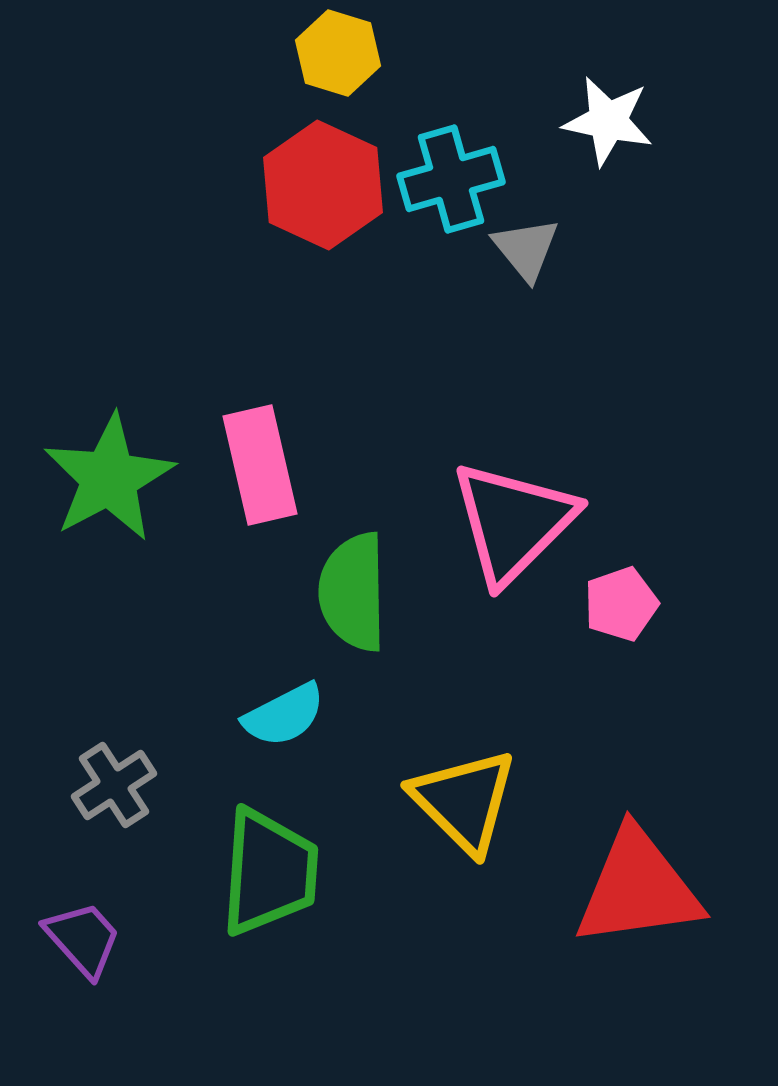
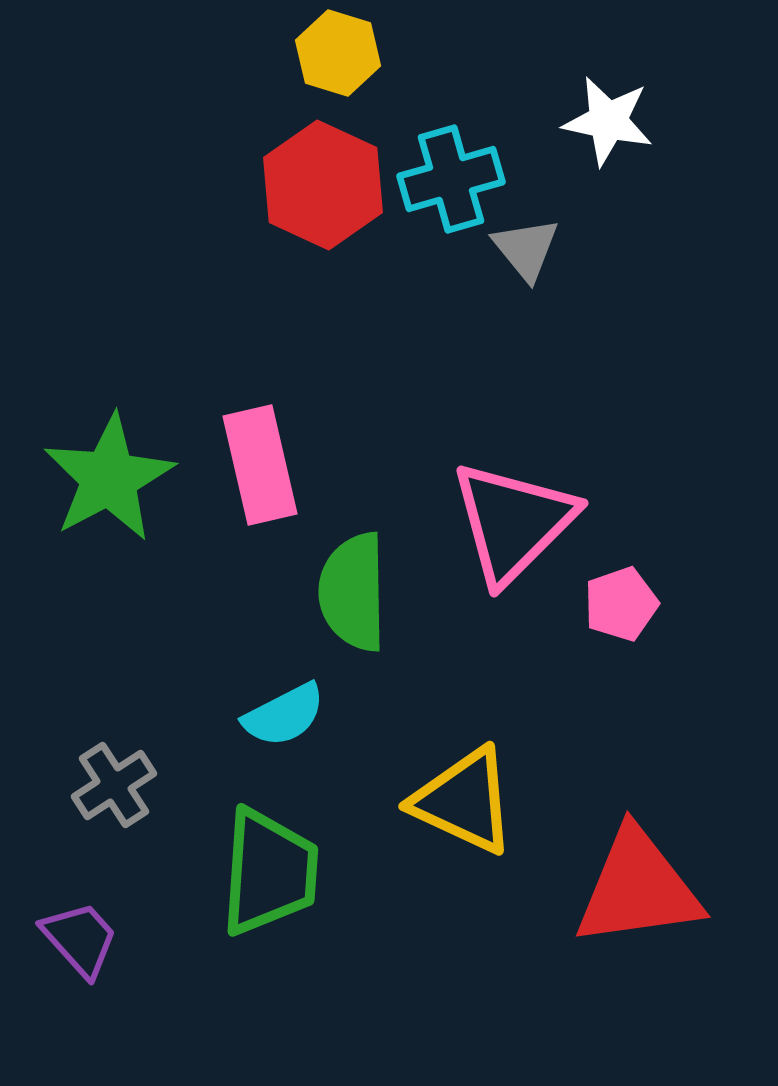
yellow triangle: rotated 20 degrees counterclockwise
purple trapezoid: moved 3 px left
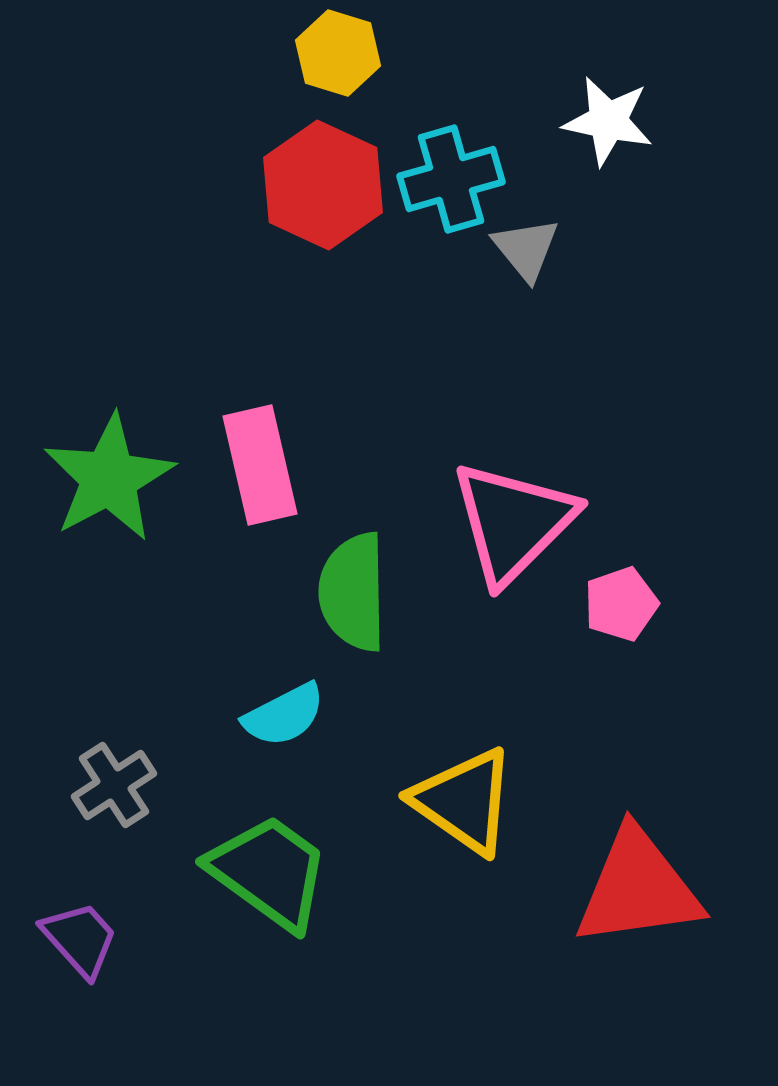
yellow triangle: rotated 10 degrees clockwise
green trapezoid: rotated 58 degrees counterclockwise
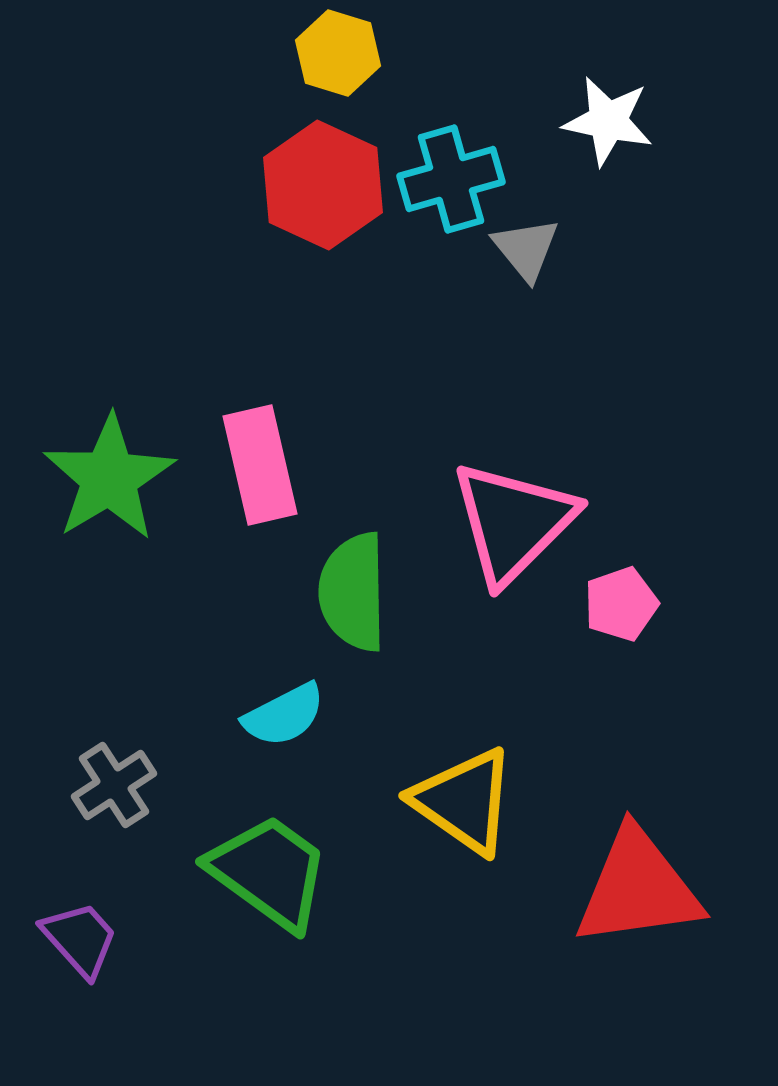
green star: rotated 3 degrees counterclockwise
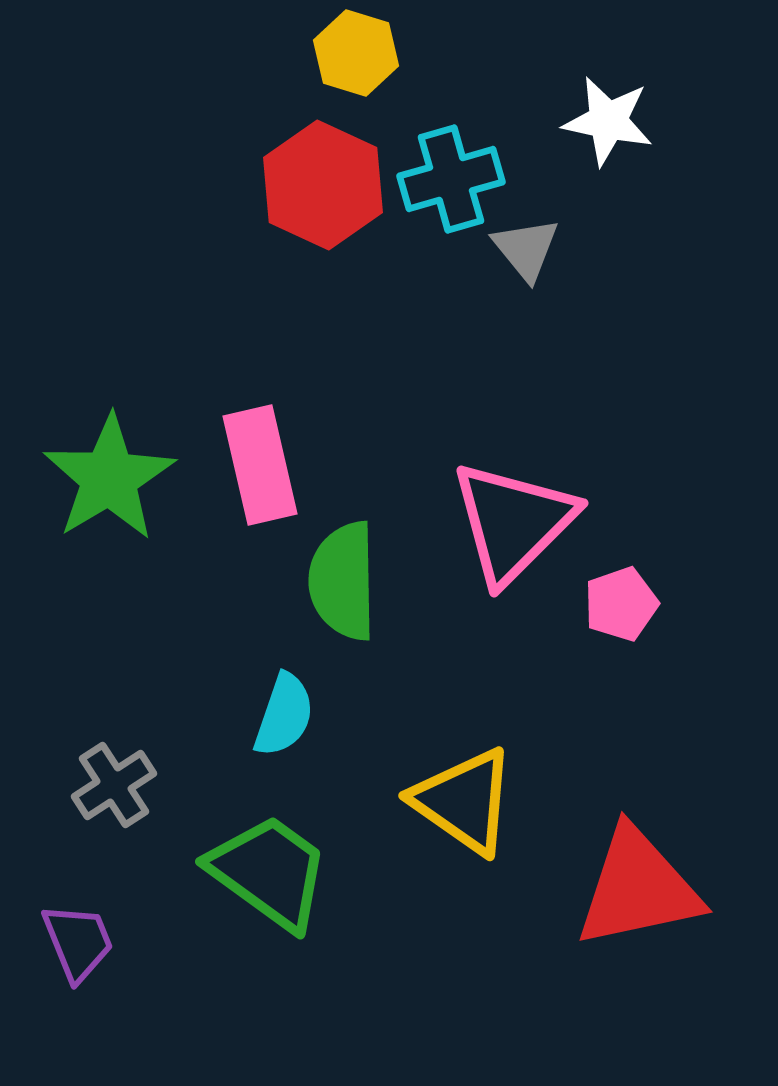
yellow hexagon: moved 18 px right
green semicircle: moved 10 px left, 11 px up
cyan semicircle: rotated 44 degrees counterclockwise
red triangle: rotated 4 degrees counterclockwise
purple trapezoid: moved 2 px left, 3 px down; rotated 20 degrees clockwise
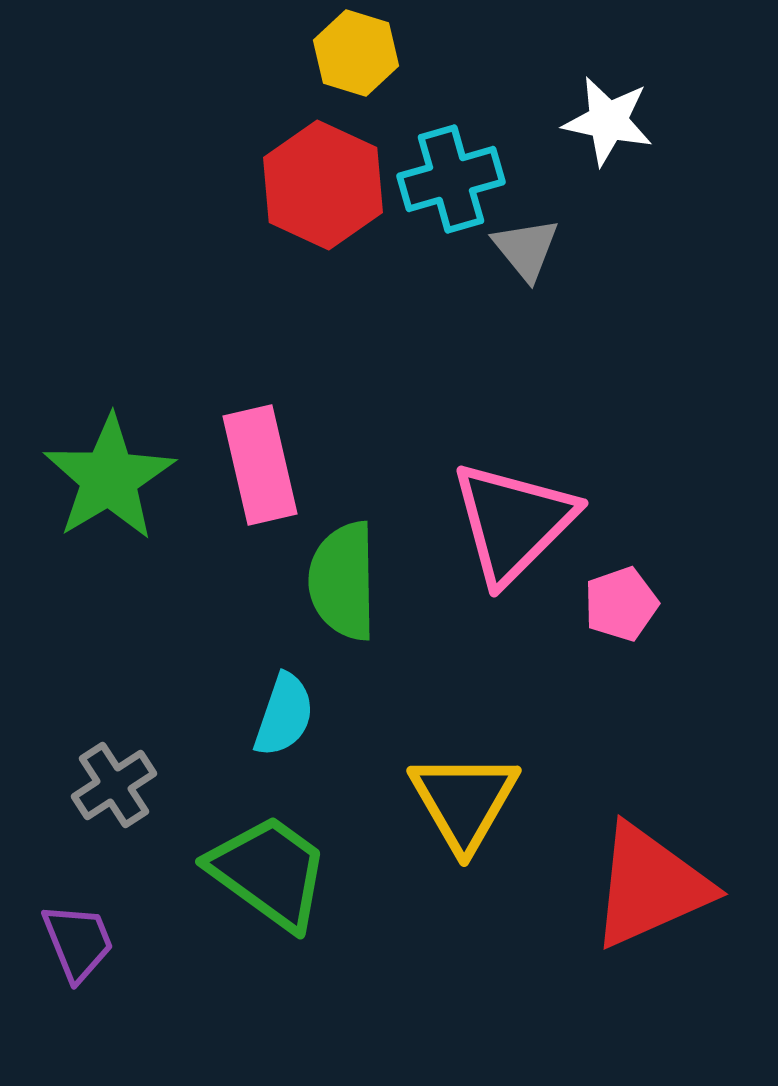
yellow triangle: rotated 25 degrees clockwise
red triangle: moved 12 px right, 2 px up; rotated 12 degrees counterclockwise
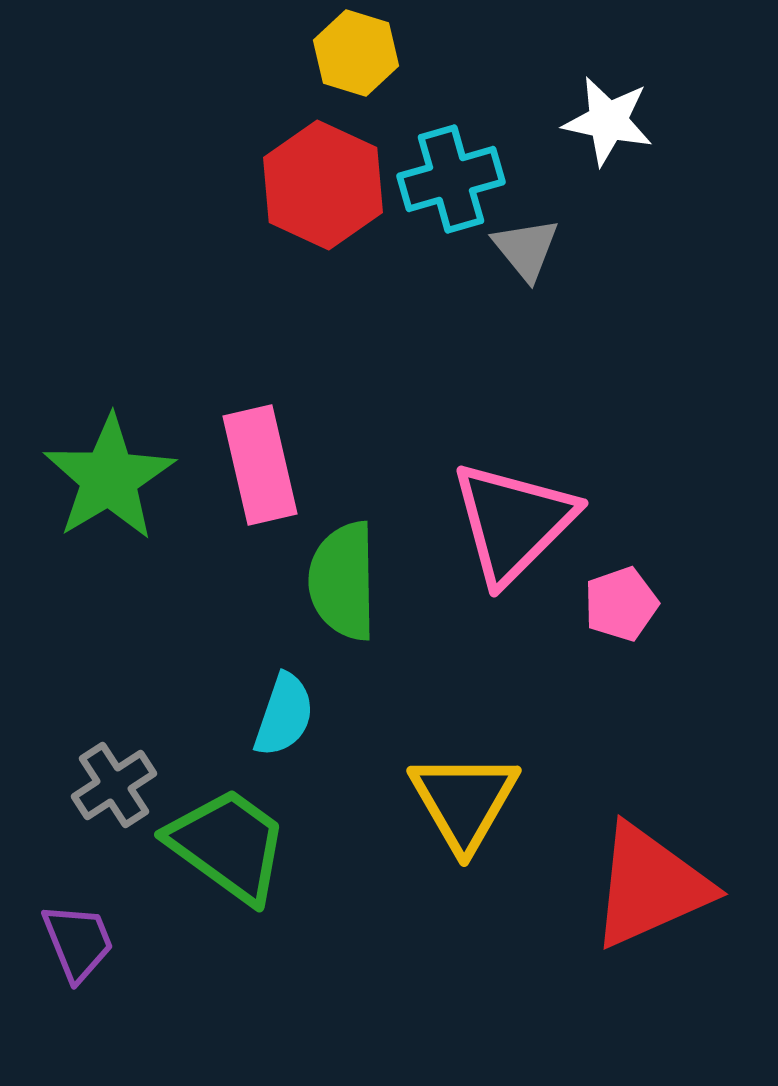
green trapezoid: moved 41 px left, 27 px up
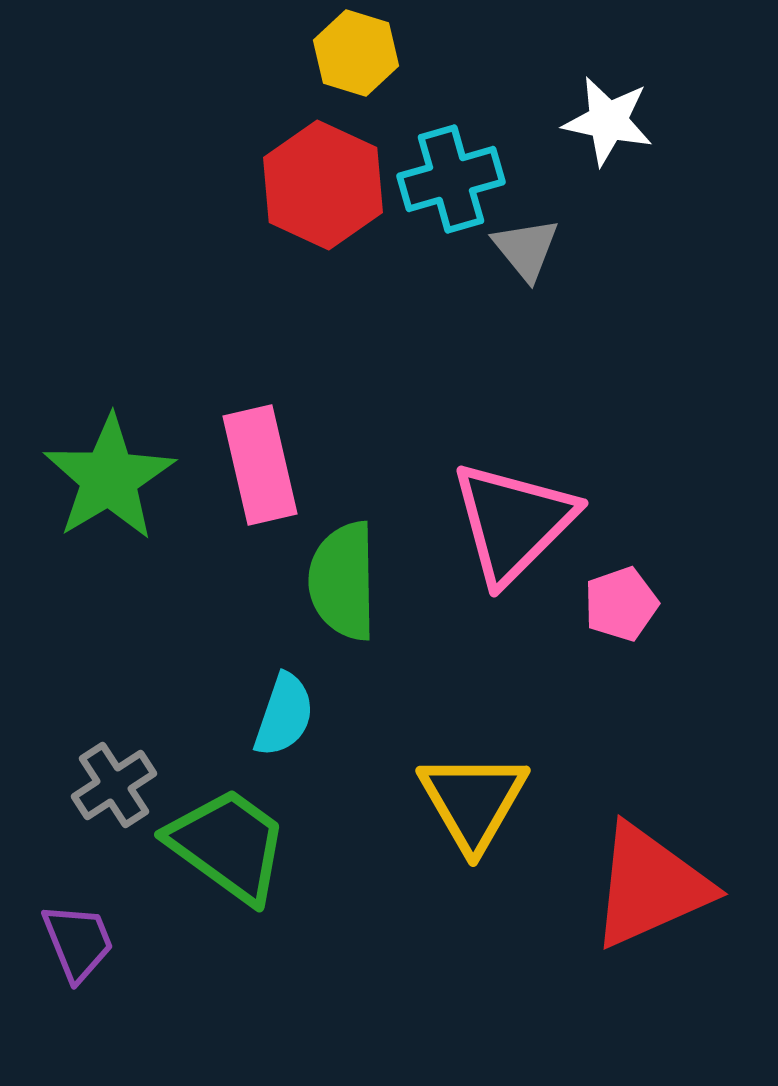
yellow triangle: moved 9 px right
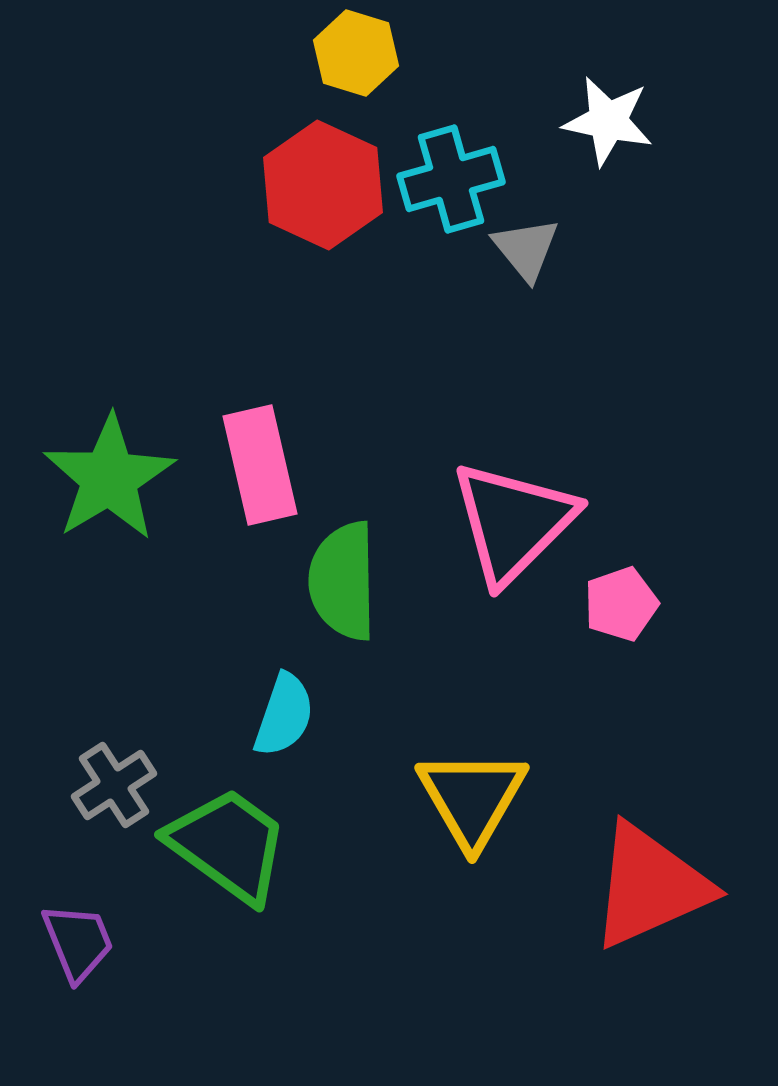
yellow triangle: moved 1 px left, 3 px up
